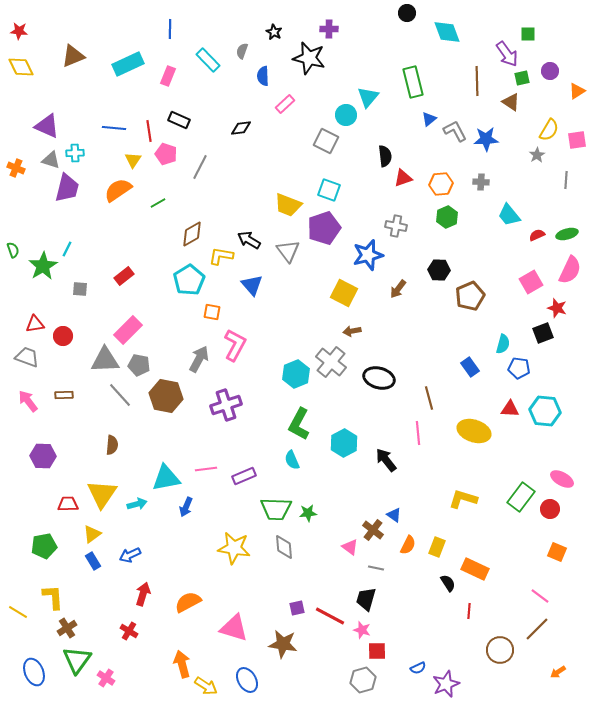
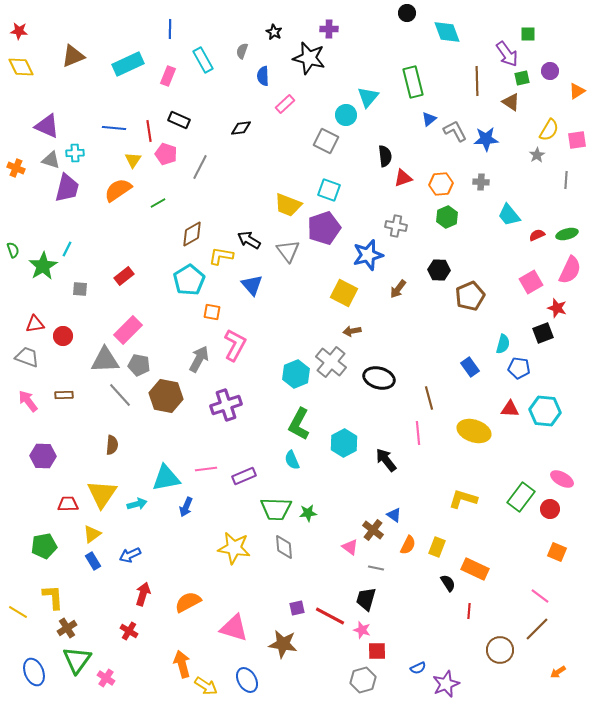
cyan rectangle at (208, 60): moved 5 px left; rotated 15 degrees clockwise
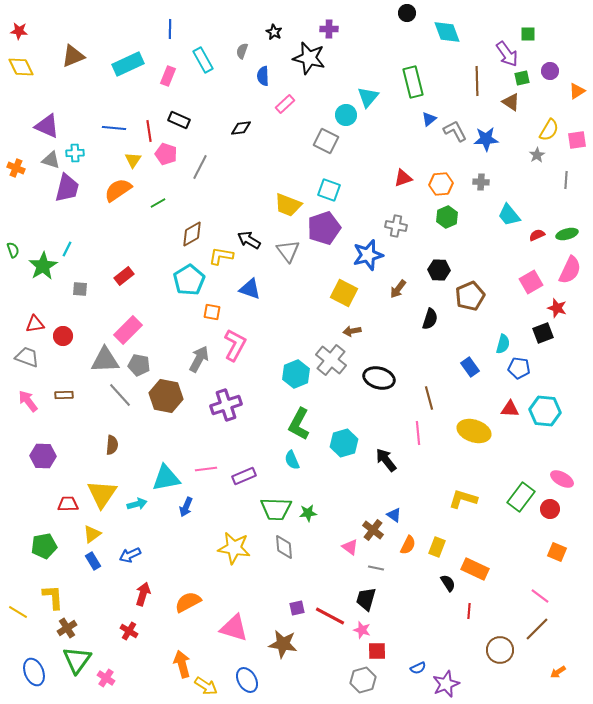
black semicircle at (385, 156): moved 45 px right, 163 px down; rotated 25 degrees clockwise
blue triangle at (252, 285): moved 2 px left, 4 px down; rotated 30 degrees counterclockwise
gray cross at (331, 362): moved 2 px up
cyan hexagon at (344, 443): rotated 12 degrees clockwise
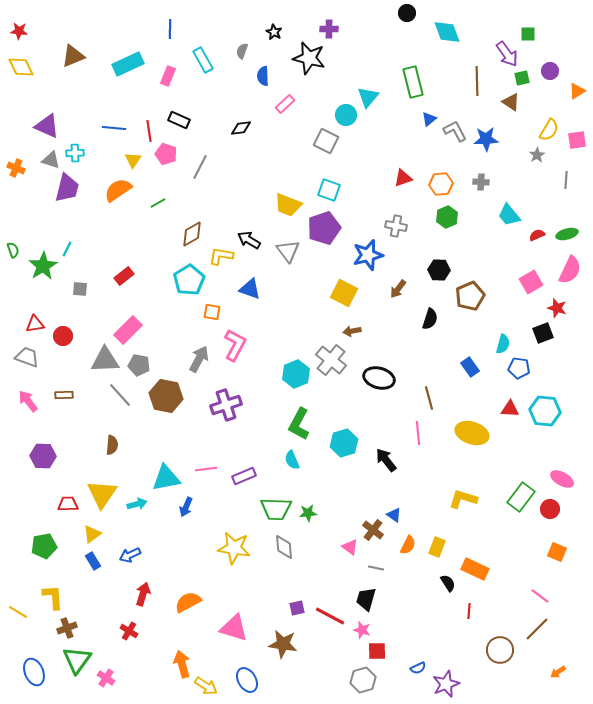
yellow ellipse at (474, 431): moved 2 px left, 2 px down
brown cross at (67, 628): rotated 12 degrees clockwise
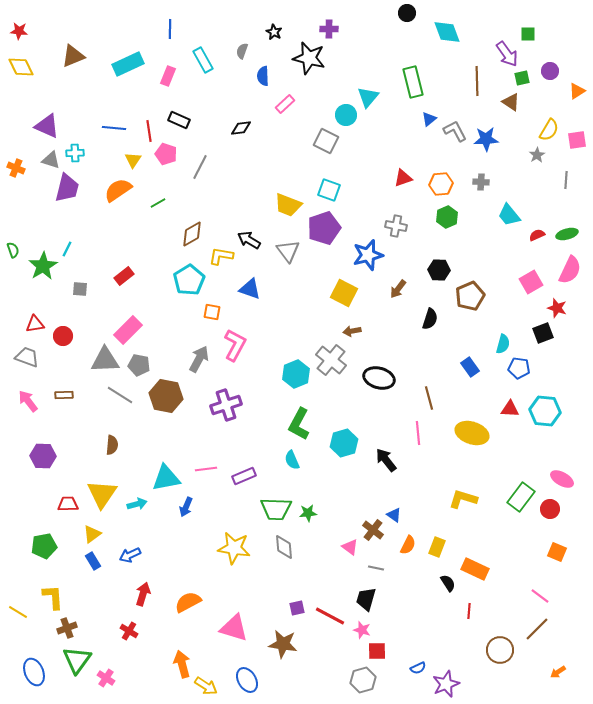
gray line at (120, 395): rotated 16 degrees counterclockwise
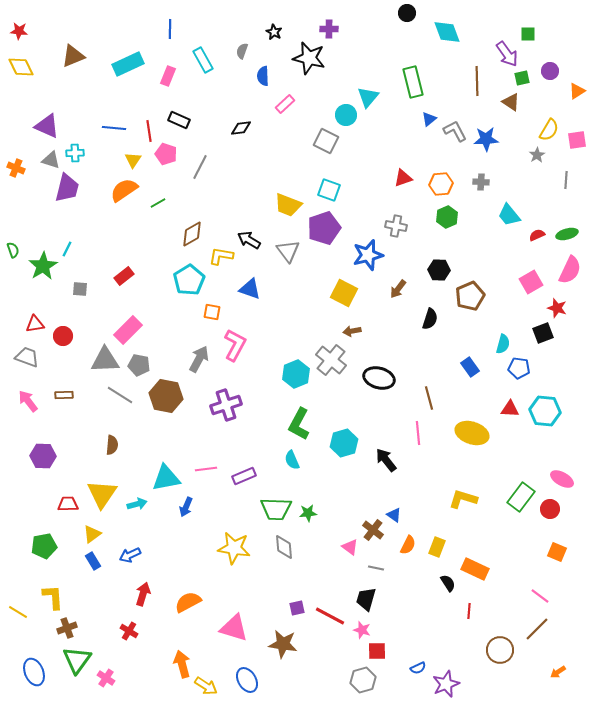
orange semicircle at (118, 190): moved 6 px right
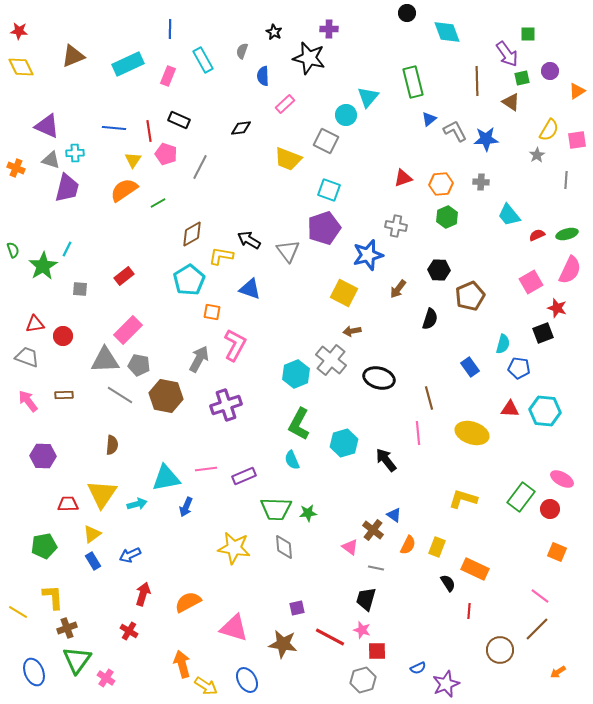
yellow trapezoid at (288, 205): moved 46 px up
red line at (330, 616): moved 21 px down
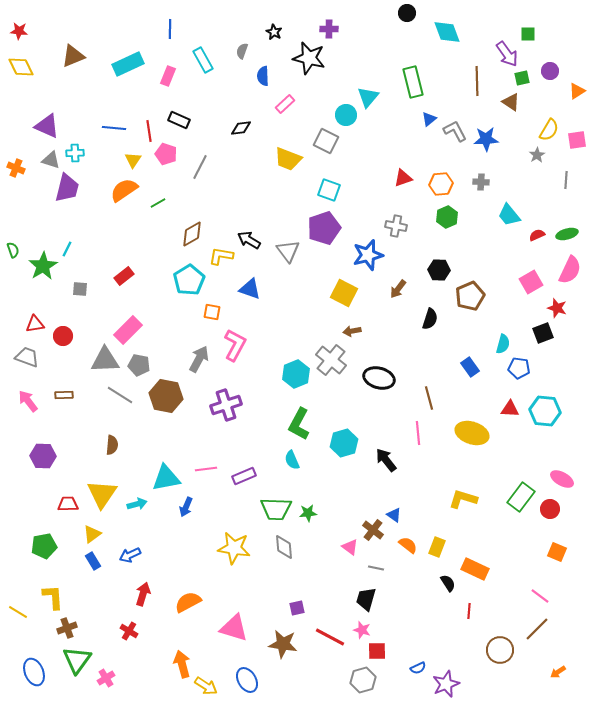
orange semicircle at (408, 545): rotated 78 degrees counterclockwise
pink cross at (106, 678): rotated 24 degrees clockwise
